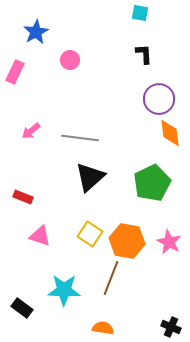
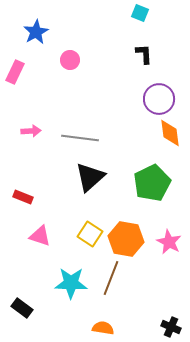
cyan square: rotated 12 degrees clockwise
pink arrow: rotated 144 degrees counterclockwise
orange hexagon: moved 1 px left, 2 px up
cyan star: moved 7 px right, 7 px up
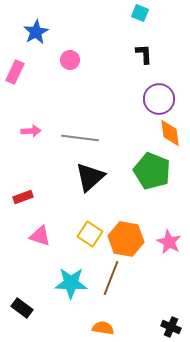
green pentagon: moved 12 px up; rotated 24 degrees counterclockwise
red rectangle: rotated 42 degrees counterclockwise
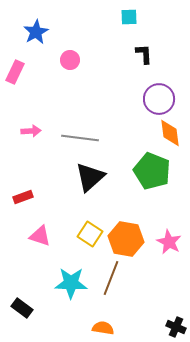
cyan square: moved 11 px left, 4 px down; rotated 24 degrees counterclockwise
black cross: moved 5 px right
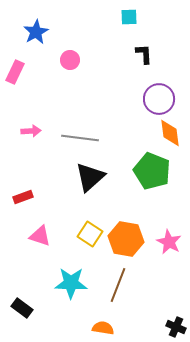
brown line: moved 7 px right, 7 px down
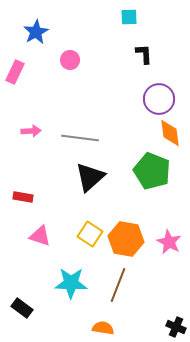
red rectangle: rotated 30 degrees clockwise
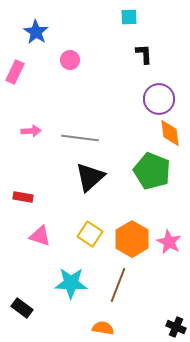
blue star: rotated 10 degrees counterclockwise
orange hexagon: moved 6 px right; rotated 20 degrees clockwise
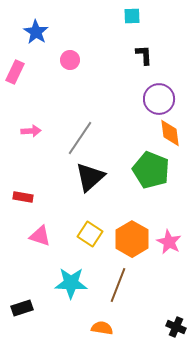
cyan square: moved 3 px right, 1 px up
black L-shape: moved 1 px down
gray line: rotated 63 degrees counterclockwise
green pentagon: moved 1 px left, 1 px up
black rectangle: rotated 55 degrees counterclockwise
orange semicircle: moved 1 px left
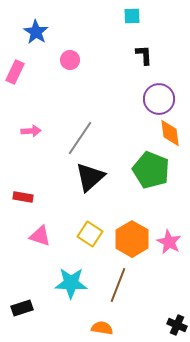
black cross: moved 1 px right, 2 px up
